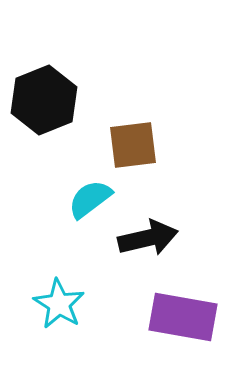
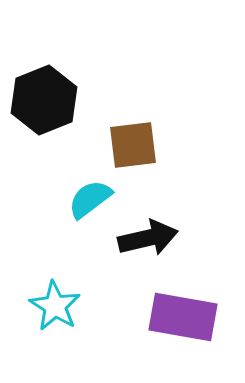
cyan star: moved 4 px left, 2 px down
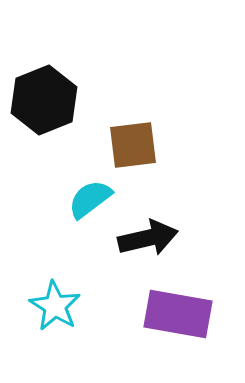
purple rectangle: moved 5 px left, 3 px up
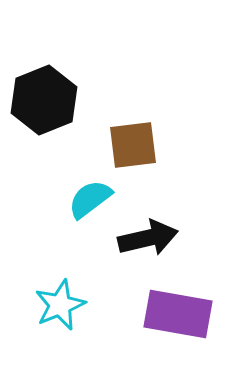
cyan star: moved 5 px right, 1 px up; rotated 18 degrees clockwise
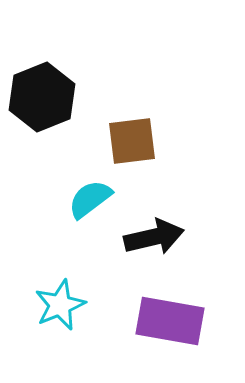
black hexagon: moved 2 px left, 3 px up
brown square: moved 1 px left, 4 px up
black arrow: moved 6 px right, 1 px up
purple rectangle: moved 8 px left, 7 px down
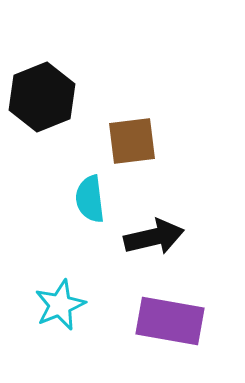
cyan semicircle: rotated 60 degrees counterclockwise
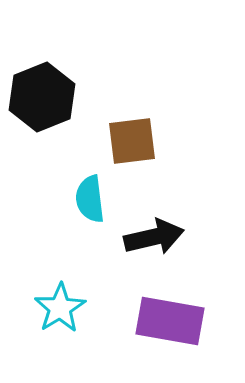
cyan star: moved 3 px down; rotated 9 degrees counterclockwise
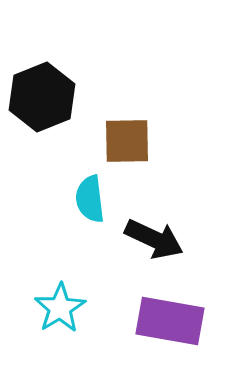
brown square: moved 5 px left; rotated 6 degrees clockwise
black arrow: moved 2 px down; rotated 38 degrees clockwise
